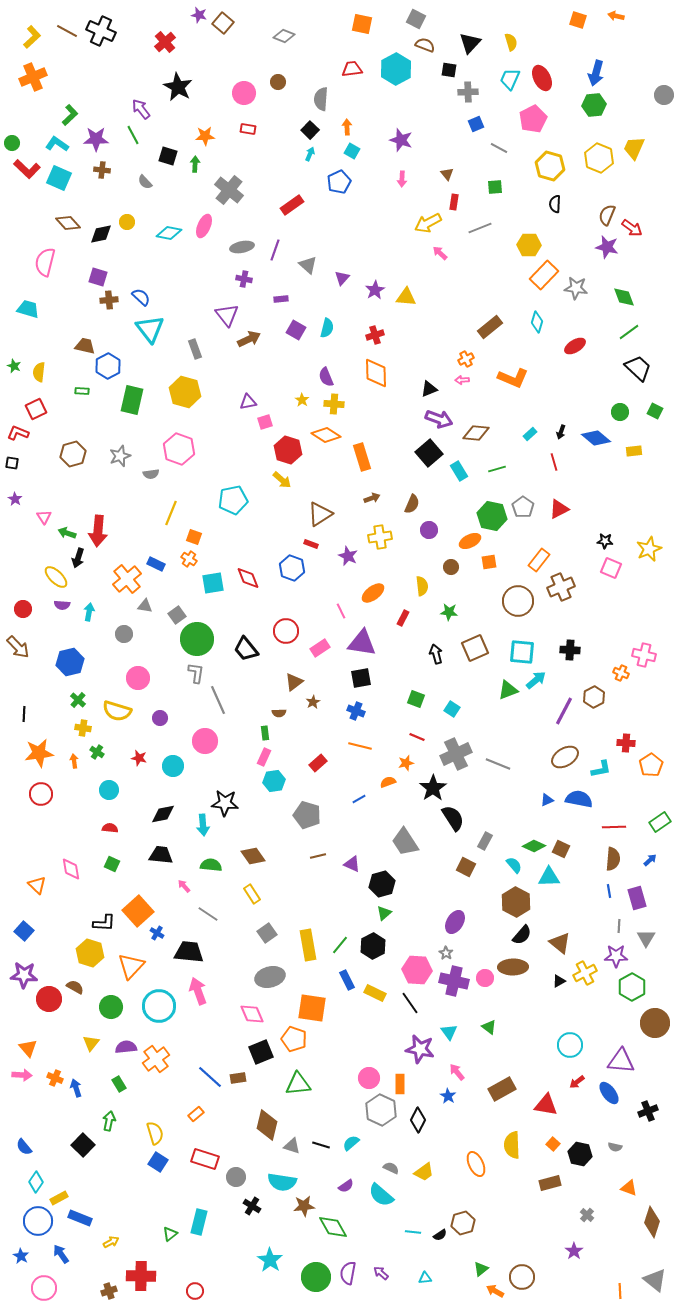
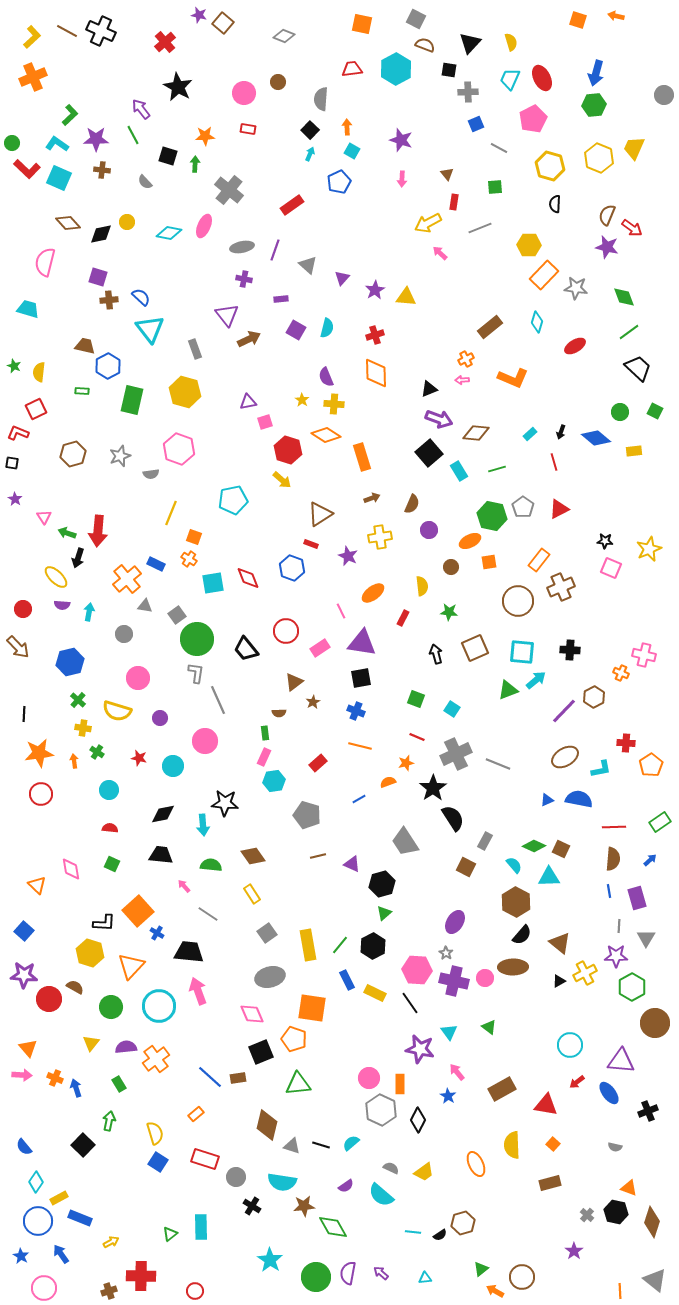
purple line at (564, 711): rotated 16 degrees clockwise
black hexagon at (580, 1154): moved 36 px right, 58 px down
cyan rectangle at (199, 1222): moved 2 px right, 5 px down; rotated 15 degrees counterclockwise
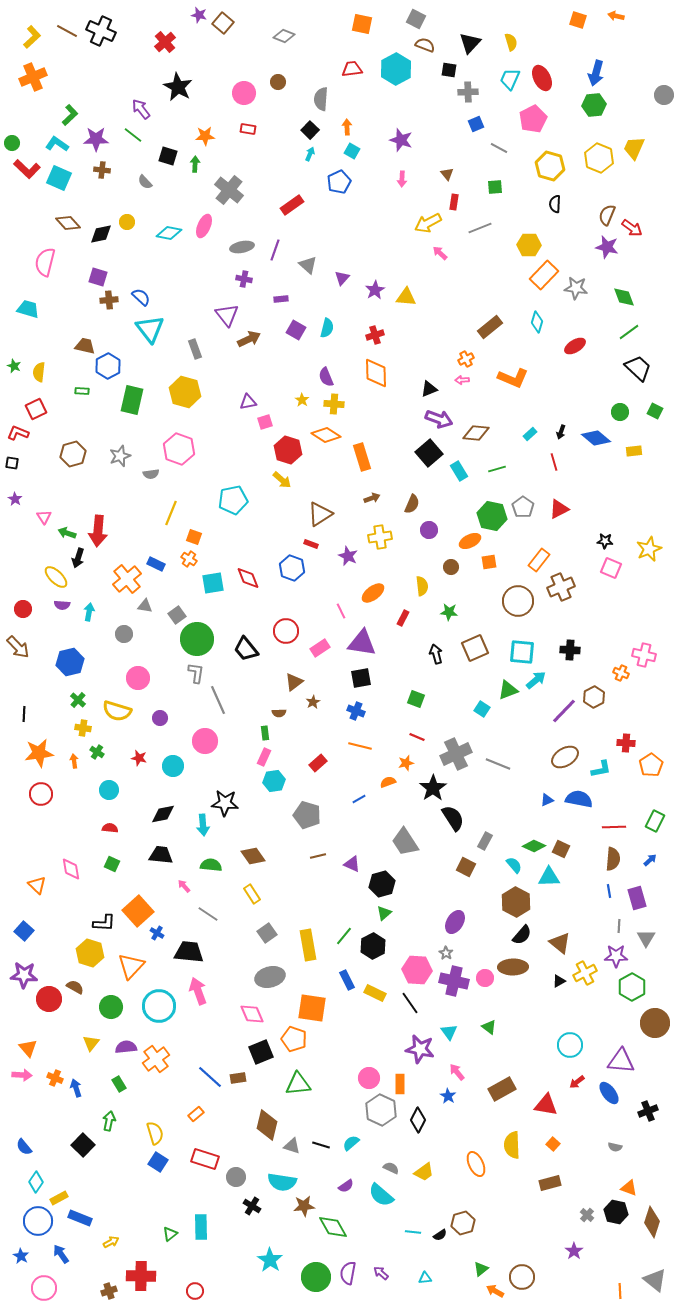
green line at (133, 135): rotated 24 degrees counterclockwise
cyan square at (452, 709): moved 30 px right
green rectangle at (660, 822): moved 5 px left, 1 px up; rotated 30 degrees counterclockwise
green line at (340, 945): moved 4 px right, 9 px up
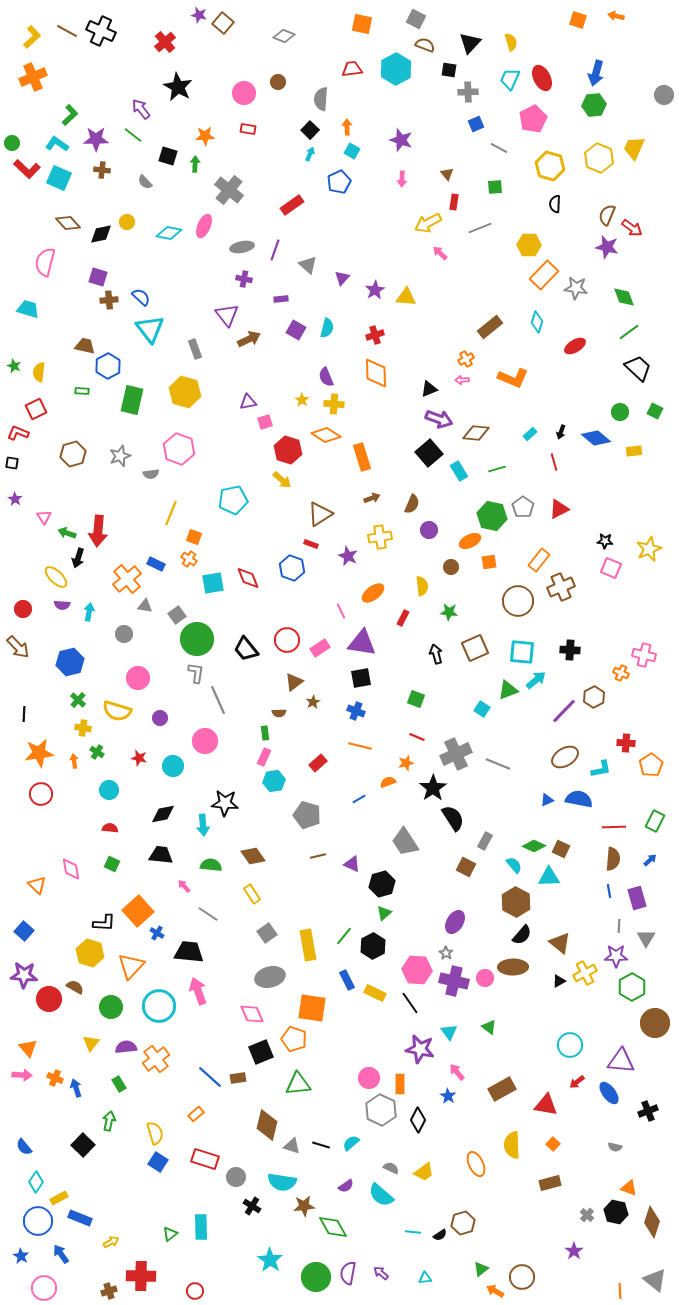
red circle at (286, 631): moved 1 px right, 9 px down
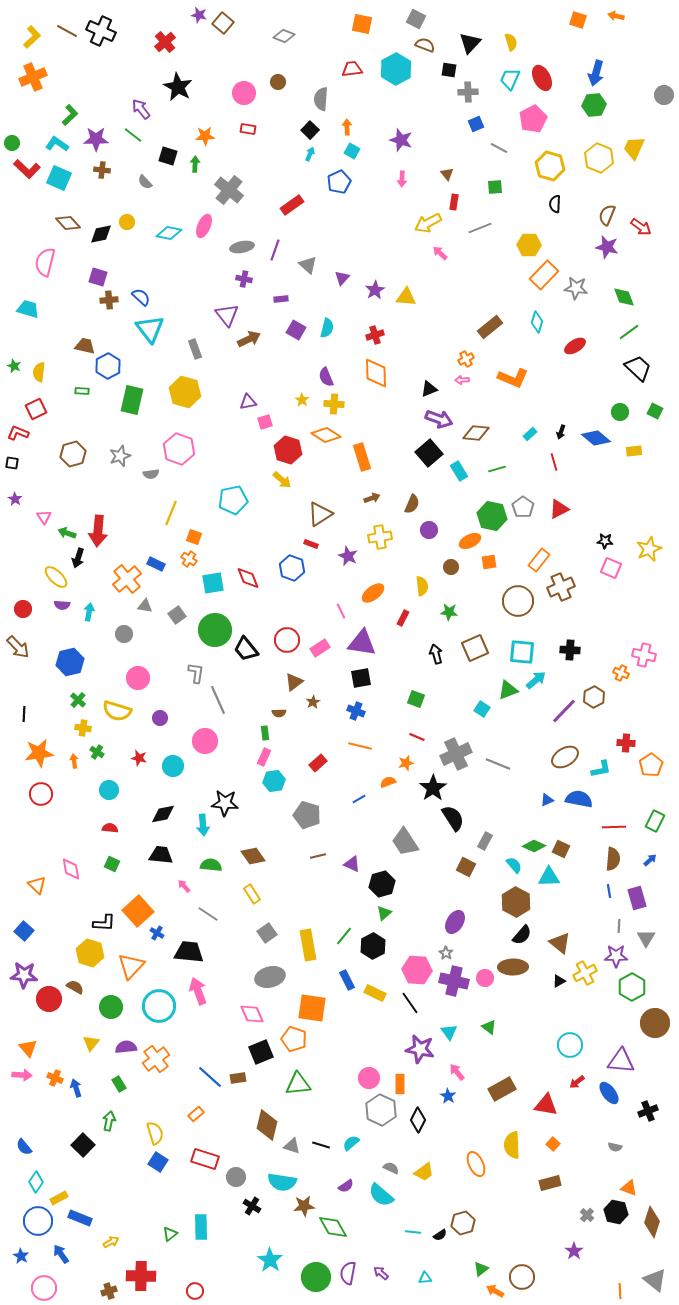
red arrow at (632, 228): moved 9 px right, 1 px up
green circle at (197, 639): moved 18 px right, 9 px up
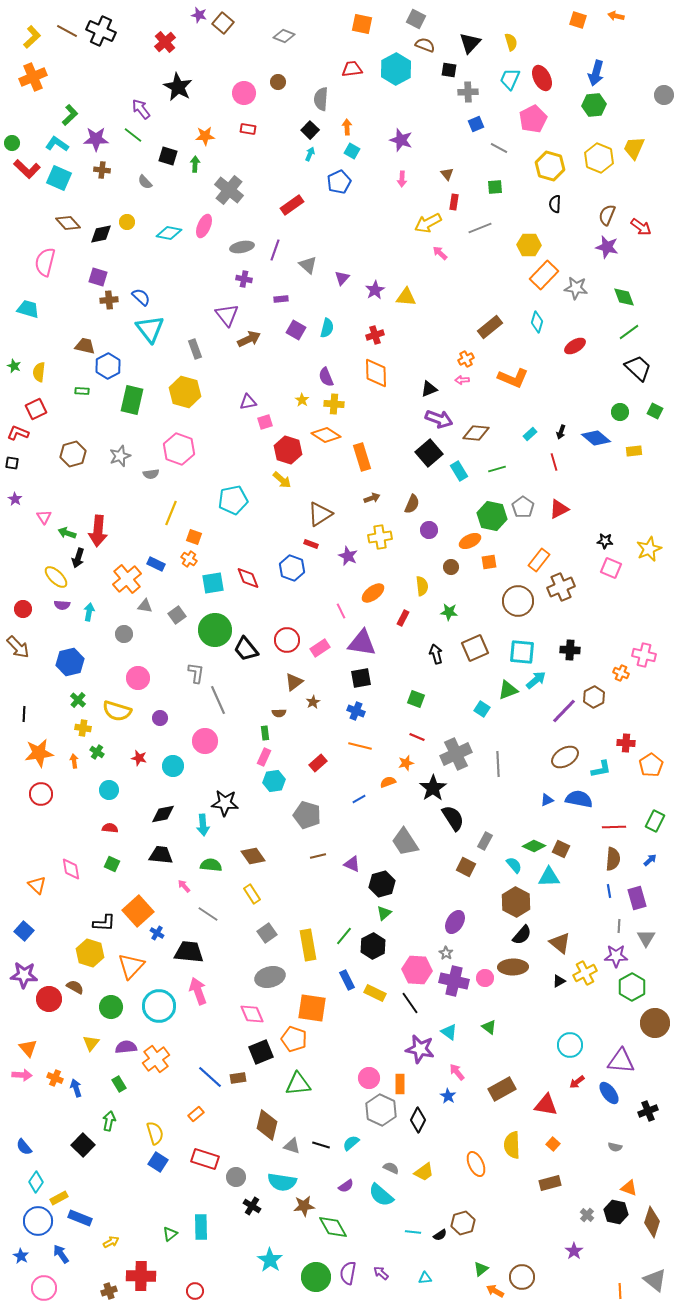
gray line at (498, 764): rotated 65 degrees clockwise
cyan triangle at (449, 1032): rotated 18 degrees counterclockwise
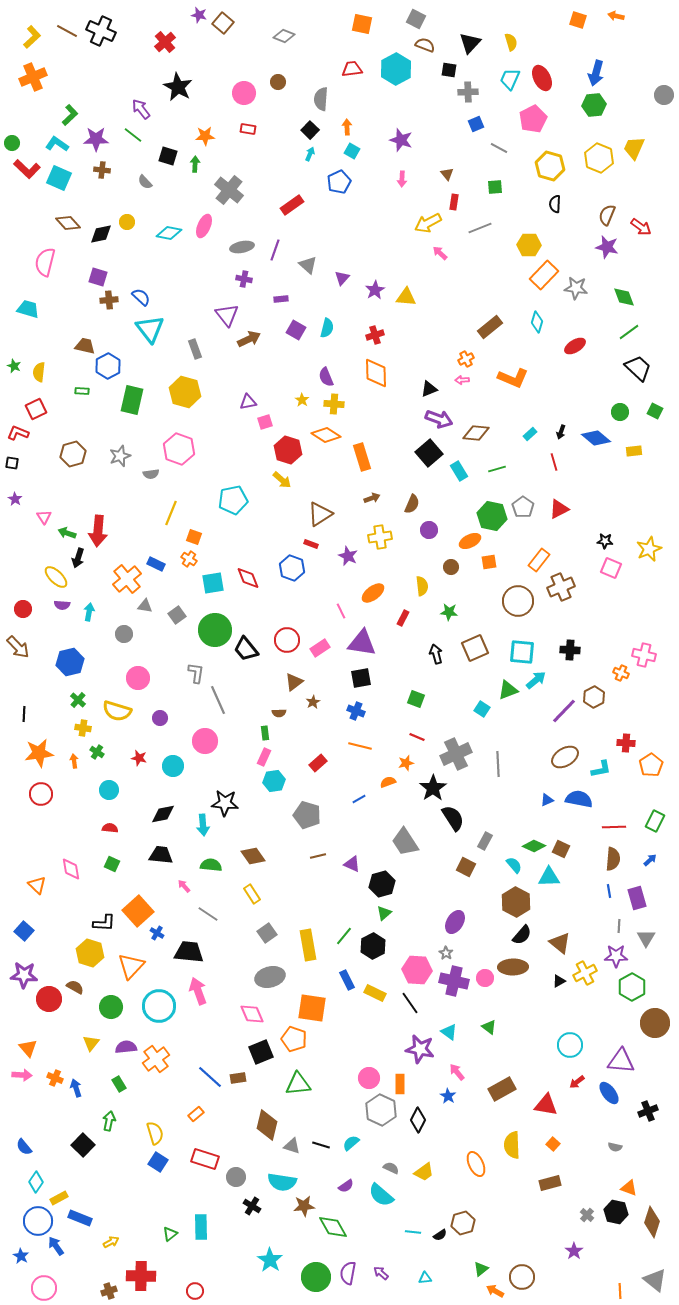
blue arrow at (61, 1254): moved 5 px left, 8 px up
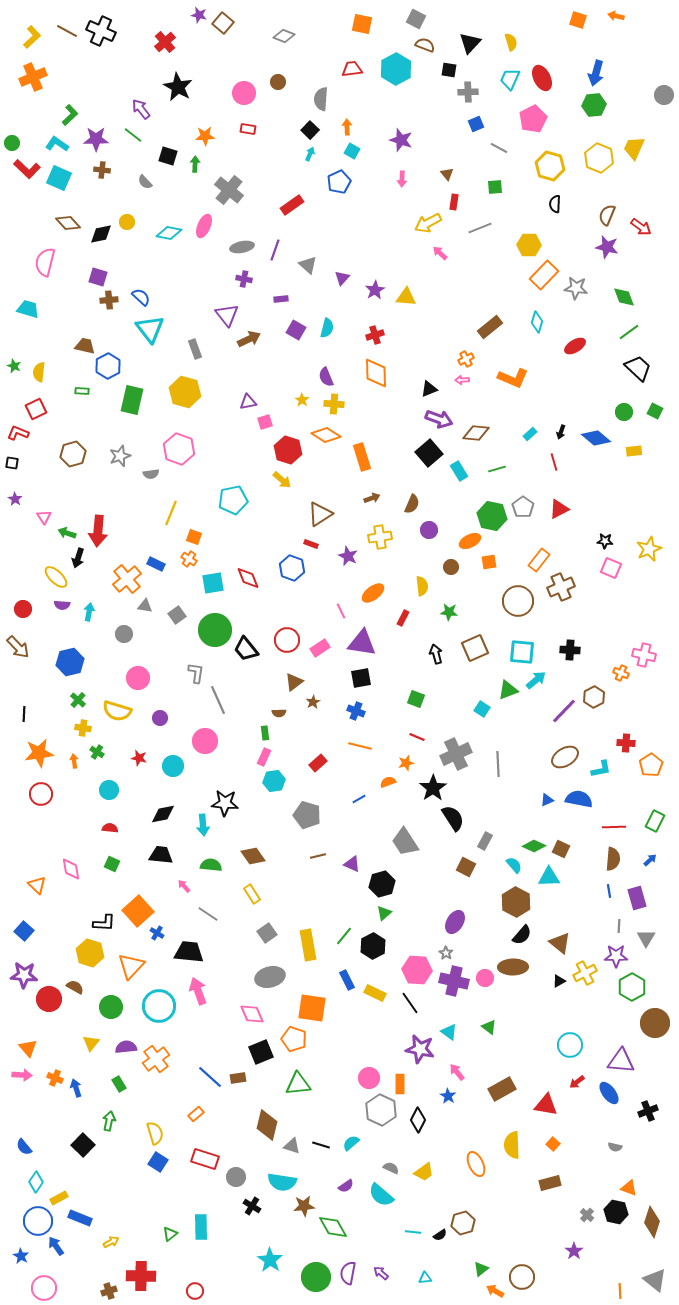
green circle at (620, 412): moved 4 px right
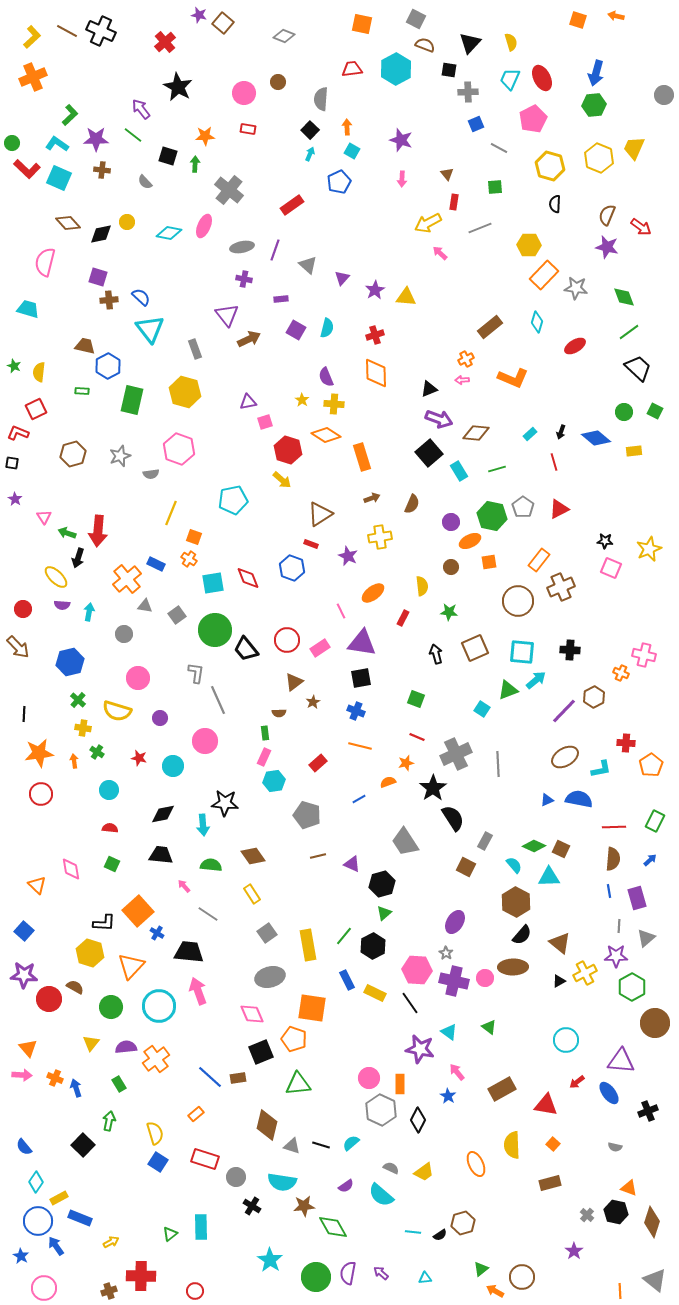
purple circle at (429, 530): moved 22 px right, 8 px up
gray triangle at (646, 938): rotated 18 degrees clockwise
cyan circle at (570, 1045): moved 4 px left, 5 px up
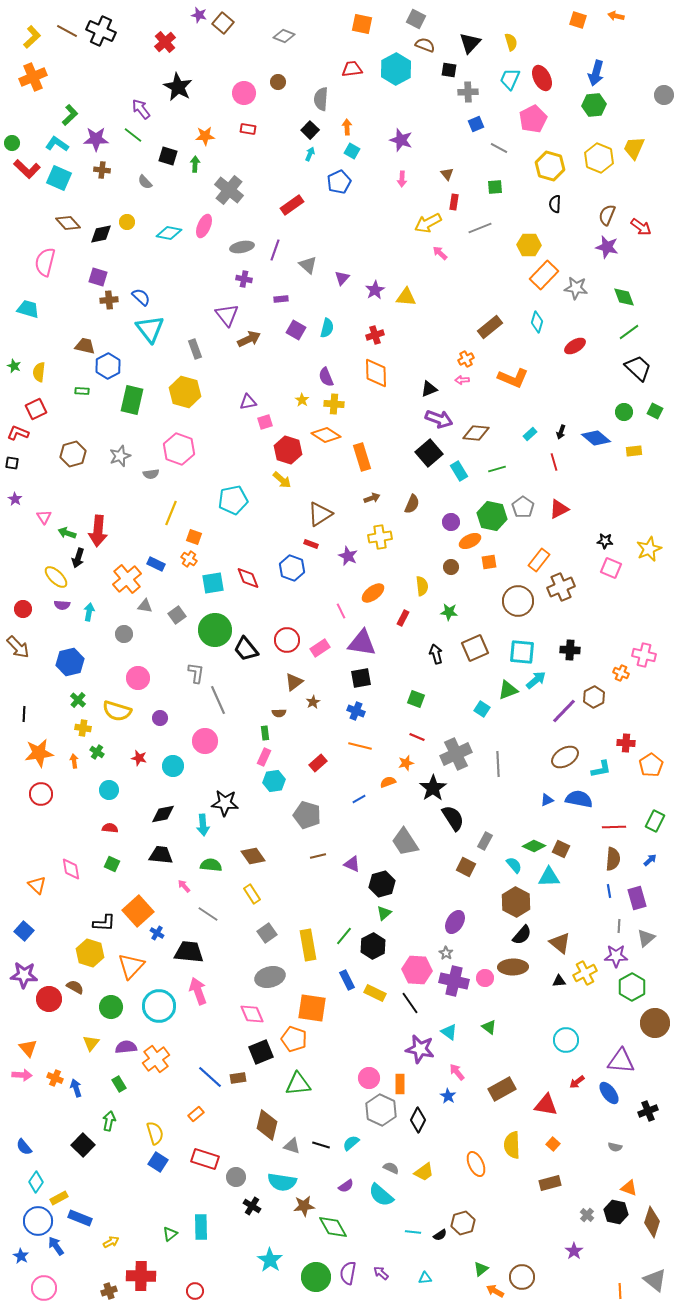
black triangle at (559, 981): rotated 24 degrees clockwise
